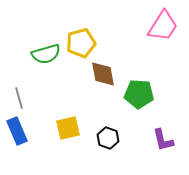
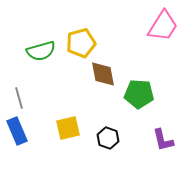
green semicircle: moved 5 px left, 3 px up
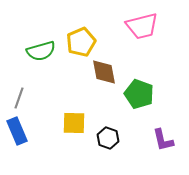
pink trapezoid: moved 21 px left; rotated 44 degrees clockwise
yellow pentagon: moved 1 px up; rotated 8 degrees counterclockwise
brown diamond: moved 1 px right, 2 px up
green pentagon: rotated 16 degrees clockwise
gray line: rotated 35 degrees clockwise
yellow square: moved 6 px right, 5 px up; rotated 15 degrees clockwise
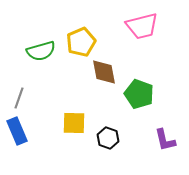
purple L-shape: moved 2 px right
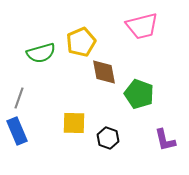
green semicircle: moved 2 px down
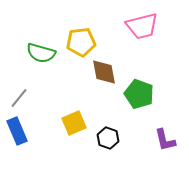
yellow pentagon: rotated 16 degrees clockwise
green semicircle: rotated 32 degrees clockwise
gray line: rotated 20 degrees clockwise
yellow square: rotated 25 degrees counterclockwise
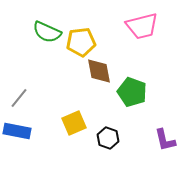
green semicircle: moved 6 px right, 21 px up; rotated 8 degrees clockwise
brown diamond: moved 5 px left, 1 px up
green pentagon: moved 7 px left, 2 px up
blue rectangle: rotated 56 degrees counterclockwise
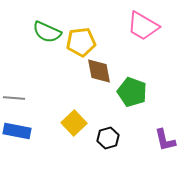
pink trapezoid: moved 1 px right; rotated 44 degrees clockwise
gray line: moved 5 px left; rotated 55 degrees clockwise
yellow square: rotated 20 degrees counterclockwise
black hexagon: rotated 25 degrees clockwise
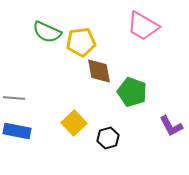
purple L-shape: moved 6 px right, 14 px up; rotated 15 degrees counterclockwise
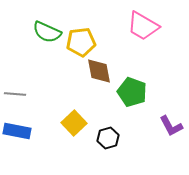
gray line: moved 1 px right, 4 px up
